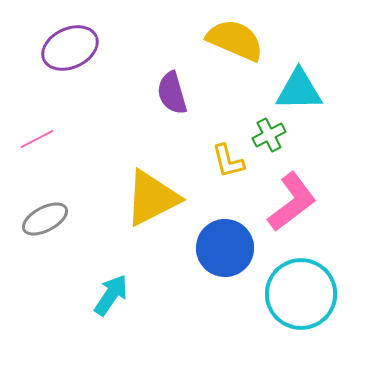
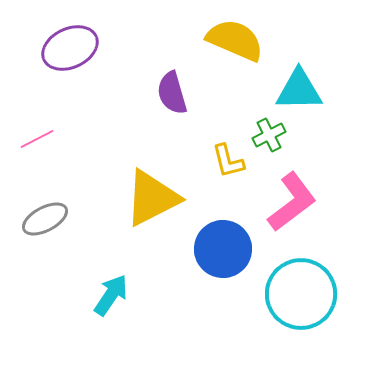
blue circle: moved 2 px left, 1 px down
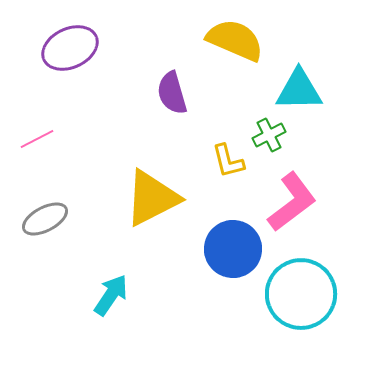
blue circle: moved 10 px right
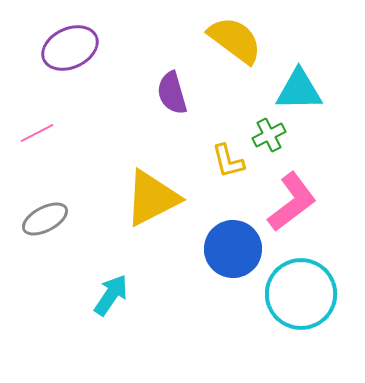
yellow semicircle: rotated 14 degrees clockwise
pink line: moved 6 px up
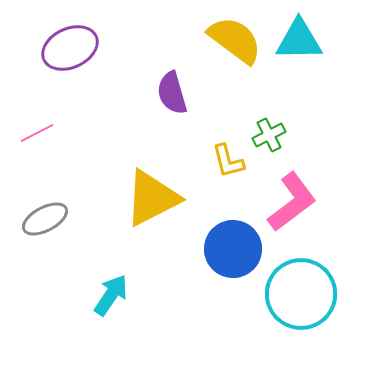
cyan triangle: moved 50 px up
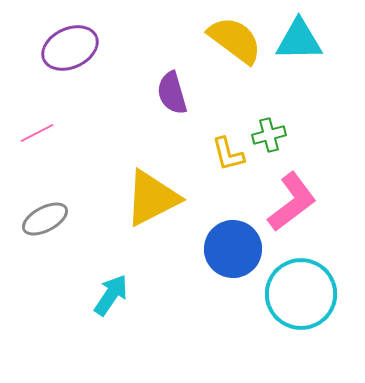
green cross: rotated 12 degrees clockwise
yellow L-shape: moved 7 px up
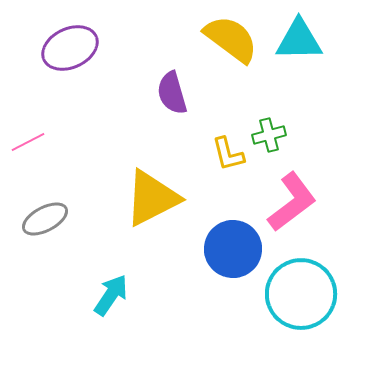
yellow semicircle: moved 4 px left, 1 px up
pink line: moved 9 px left, 9 px down
